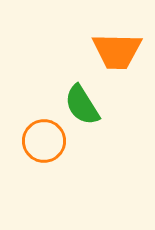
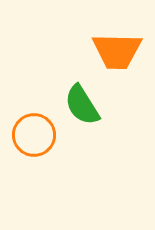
orange circle: moved 10 px left, 6 px up
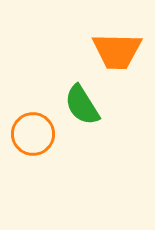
orange circle: moved 1 px left, 1 px up
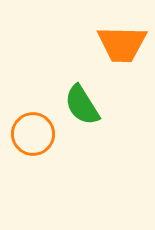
orange trapezoid: moved 5 px right, 7 px up
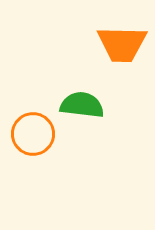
green semicircle: rotated 129 degrees clockwise
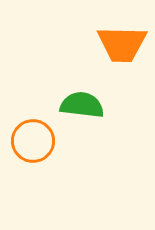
orange circle: moved 7 px down
